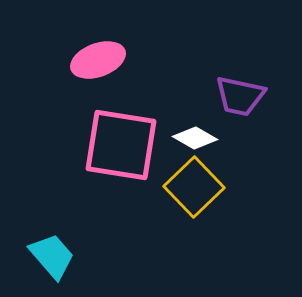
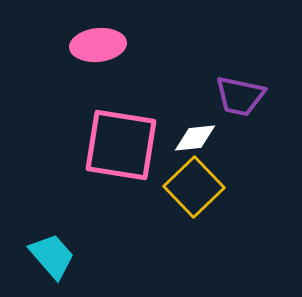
pink ellipse: moved 15 px up; rotated 14 degrees clockwise
white diamond: rotated 36 degrees counterclockwise
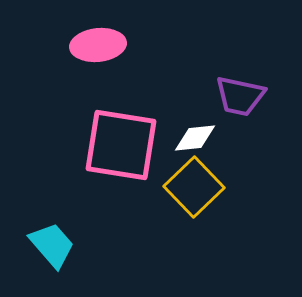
cyan trapezoid: moved 11 px up
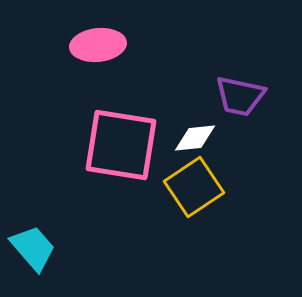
yellow square: rotated 10 degrees clockwise
cyan trapezoid: moved 19 px left, 3 px down
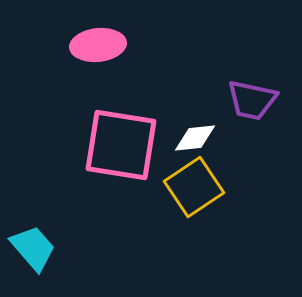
purple trapezoid: moved 12 px right, 4 px down
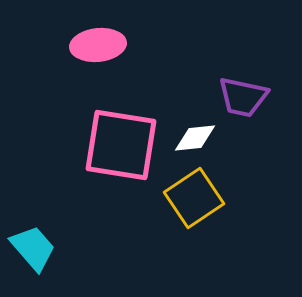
purple trapezoid: moved 9 px left, 3 px up
yellow square: moved 11 px down
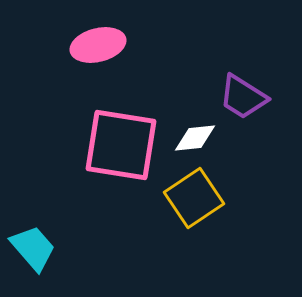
pink ellipse: rotated 8 degrees counterclockwise
purple trapezoid: rotated 20 degrees clockwise
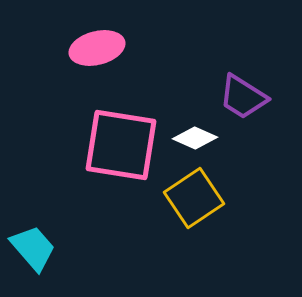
pink ellipse: moved 1 px left, 3 px down
white diamond: rotated 30 degrees clockwise
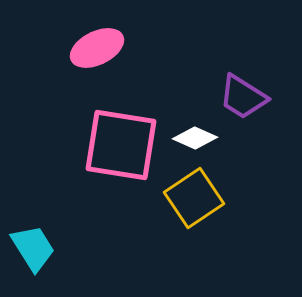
pink ellipse: rotated 12 degrees counterclockwise
cyan trapezoid: rotated 9 degrees clockwise
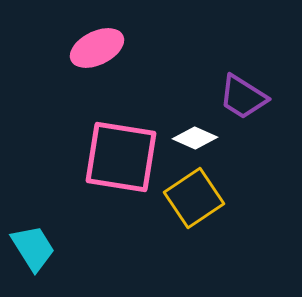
pink square: moved 12 px down
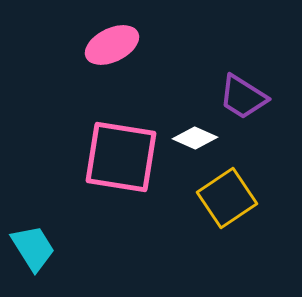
pink ellipse: moved 15 px right, 3 px up
yellow square: moved 33 px right
